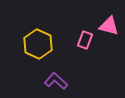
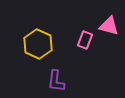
purple L-shape: rotated 125 degrees counterclockwise
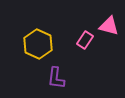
pink rectangle: rotated 12 degrees clockwise
purple L-shape: moved 3 px up
